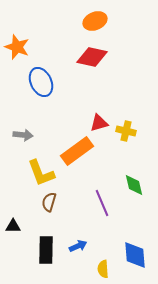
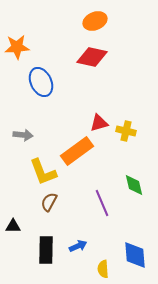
orange star: rotated 25 degrees counterclockwise
yellow L-shape: moved 2 px right, 1 px up
brown semicircle: rotated 12 degrees clockwise
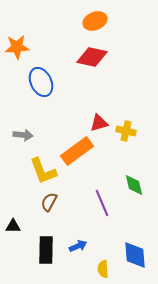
yellow L-shape: moved 1 px up
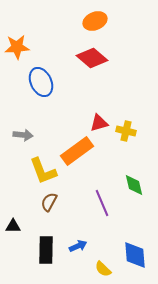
red diamond: moved 1 px down; rotated 28 degrees clockwise
yellow semicircle: rotated 42 degrees counterclockwise
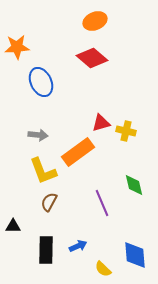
red triangle: moved 2 px right
gray arrow: moved 15 px right
orange rectangle: moved 1 px right, 1 px down
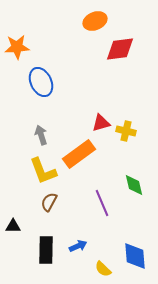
red diamond: moved 28 px right, 9 px up; rotated 48 degrees counterclockwise
gray arrow: moved 3 px right; rotated 114 degrees counterclockwise
orange rectangle: moved 1 px right, 2 px down
blue diamond: moved 1 px down
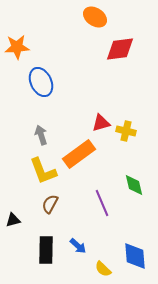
orange ellipse: moved 4 px up; rotated 55 degrees clockwise
brown semicircle: moved 1 px right, 2 px down
black triangle: moved 6 px up; rotated 14 degrees counterclockwise
blue arrow: rotated 66 degrees clockwise
